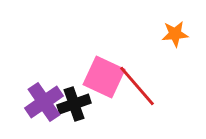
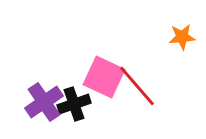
orange star: moved 7 px right, 3 px down
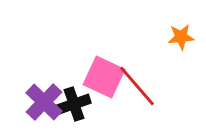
orange star: moved 1 px left
purple cross: rotated 12 degrees counterclockwise
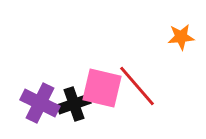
pink square: moved 2 px left, 11 px down; rotated 12 degrees counterclockwise
purple cross: moved 4 px left, 1 px down; rotated 18 degrees counterclockwise
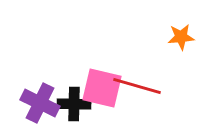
red line: rotated 33 degrees counterclockwise
black cross: rotated 20 degrees clockwise
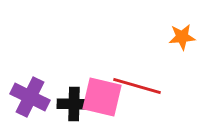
orange star: moved 1 px right
pink square: moved 9 px down
purple cross: moved 10 px left, 6 px up
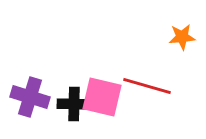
red line: moved 10 px right
purple cross: rotated 9 degrees counterclockwise
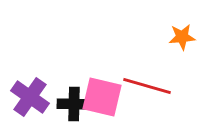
purple cross: rotated 18 degrees clockwise
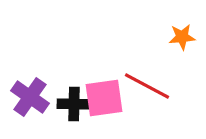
red line: rotated 12 degrees clockwise
pink square: moved 2 px right, 1 px down; rotated 21 degrees counterclockwise
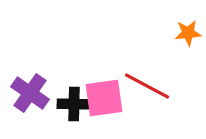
orange star: moved 6 px right, 4 px up
purple cross: moved 4 px up
